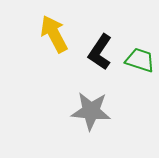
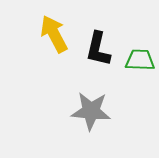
black L-shape: moved 2 px left, 3 px up; rotated 21 degrees counterclockwise
green trapezoid: rotated 16 degrees counterclockwise
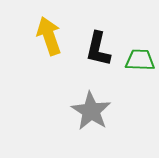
yellow arrow: moved 5 px left, 2 px down; rotated 9 degrees clockwise
gray star: rotated 27 degrees clockwise
